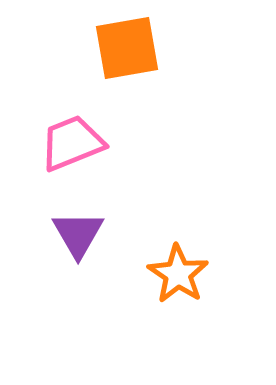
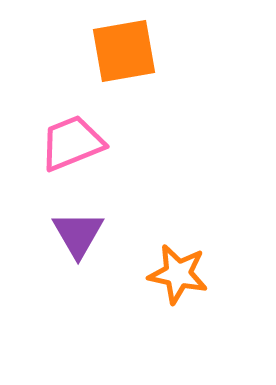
orange square: moved 3 px left, 3 px down
orange star: rotated 22 degrees counterclockwise
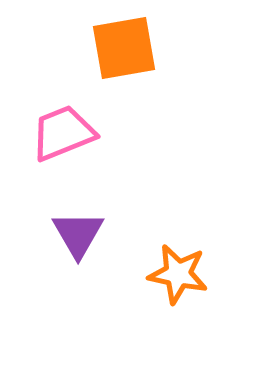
orange square: moved 3 px up
pink trapezoid: moved 9 px left, 10 px up
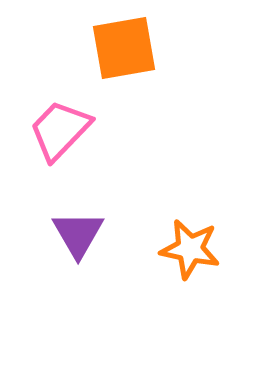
pink trapezoid: moved 3 px left, 3 px up; rotated 24 degrees counterclockwise
orange star: moved 12 px right, 25 px up
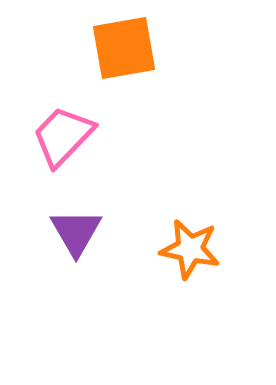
pink trapezoid: moved 3 px right, 6 px down
purple triangle: moved 2 px left, 2 px up
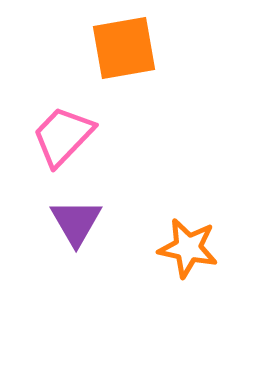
purple triangle: moved 10 px up
orange star: moved 2 px left, 1 px up
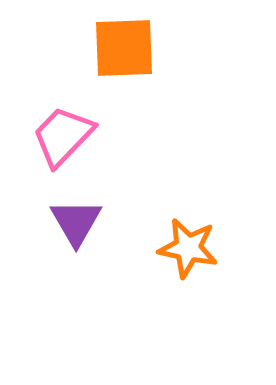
orange square: rotated 8 degrees clockwise
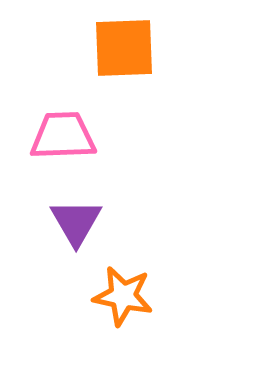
pink trapezoid: rotated 44 degrees clockwise
orange star: moved 65 px left, 48 px down
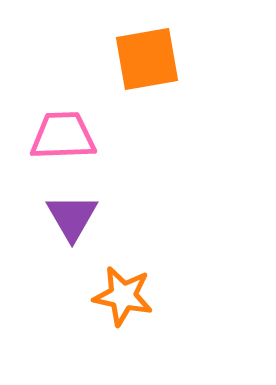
orange square: moved 23 px right, 11 px down; rotated 8 degrees counterclockwise
purple triangle: moved 4 px left, 5 px up
